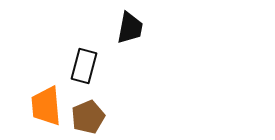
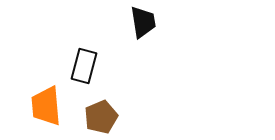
black trapezoid: moved 13 px right, 6 px up; rotated 20 degrees counterclockwise
brown pentagon: moved 13 px right
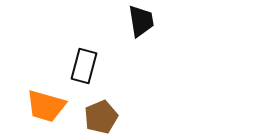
black trapezoid: moved 2 px left, 1 px up
orange trapezoid: rotated 69 degrees counterclockwise
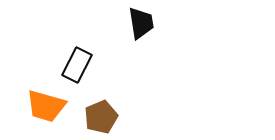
black trapezoid: moved 2 px down
black rectangle: moved 7 px left, 1 px up; rotated 12 degrees clockwise
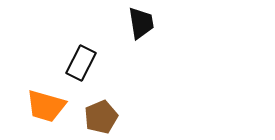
black rectangle: moved 4 px right, 2 px up
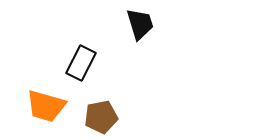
black trapezoid: moved 1 px left, 1 px down; rotated 8 degrees counterclockwise
brown pentagon: rotated 12 degrees clockwise
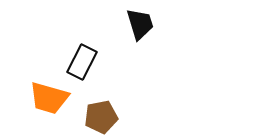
black rectangle: moved 1 px right, 1 px up
orange trapezoid: moved 3 px right, 8 px up
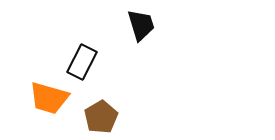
black trapezoid: moved 1 px right, 1 px down
brown pentagon: rotated 20 degrees counterclockwise
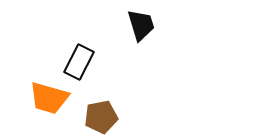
black rectangle: moved 3 px left
brown pentagon: rotated 20 degrees clockwise
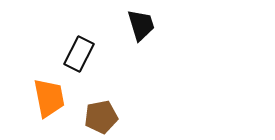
black rectangle: moved 8 px up
orange trapezoid: rotated 117 degrees counterclockwise
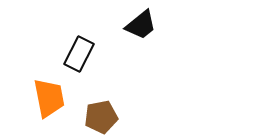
black trapezoid: rotated 68 degrees clockwise
